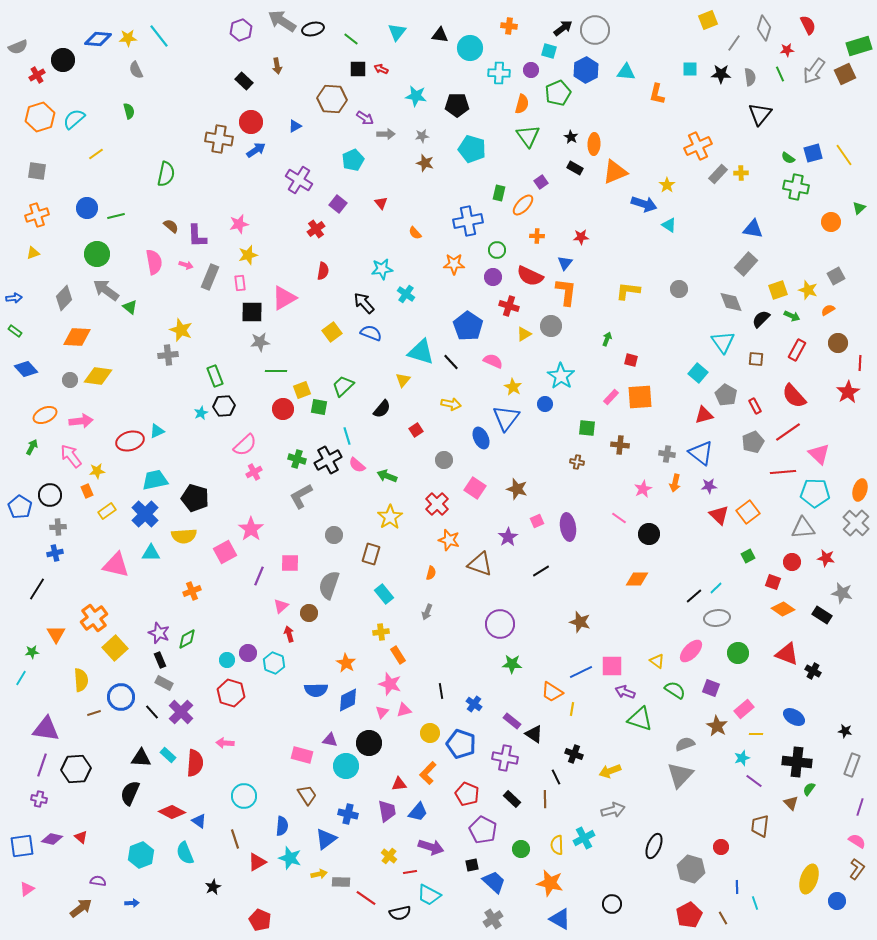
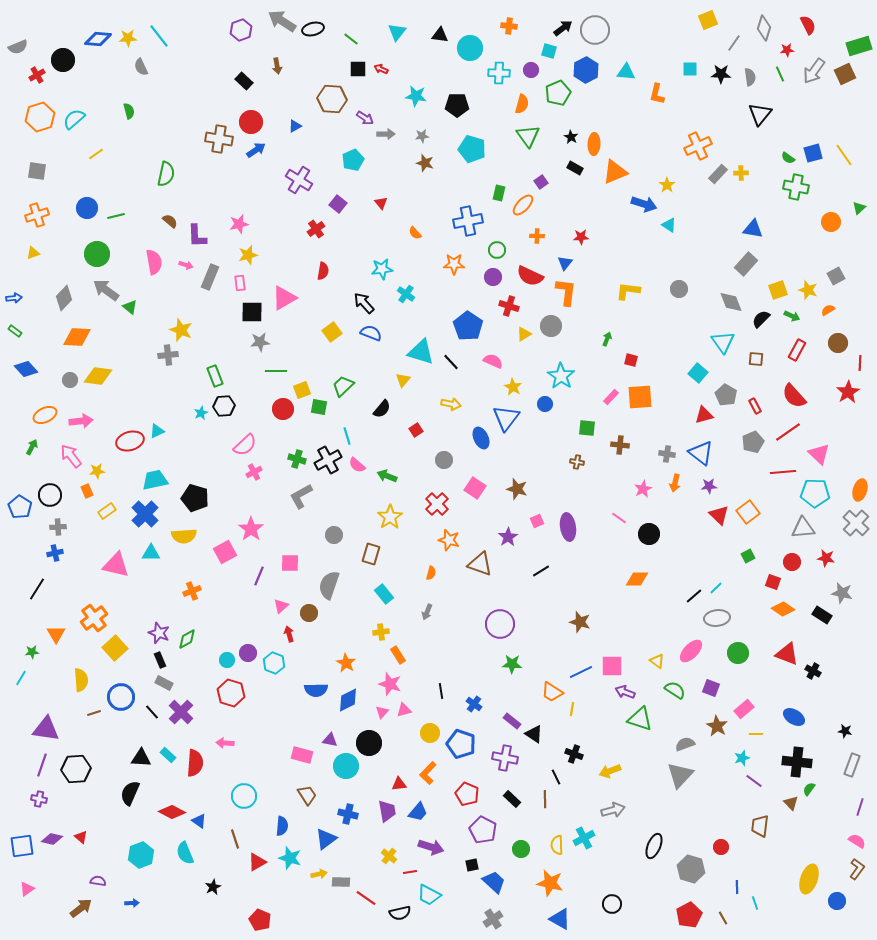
gray semicircle at (136, 70): moved 5 px right, 3 px up
brown semicircle at (171, 226): moved 1 px left, 5 px up
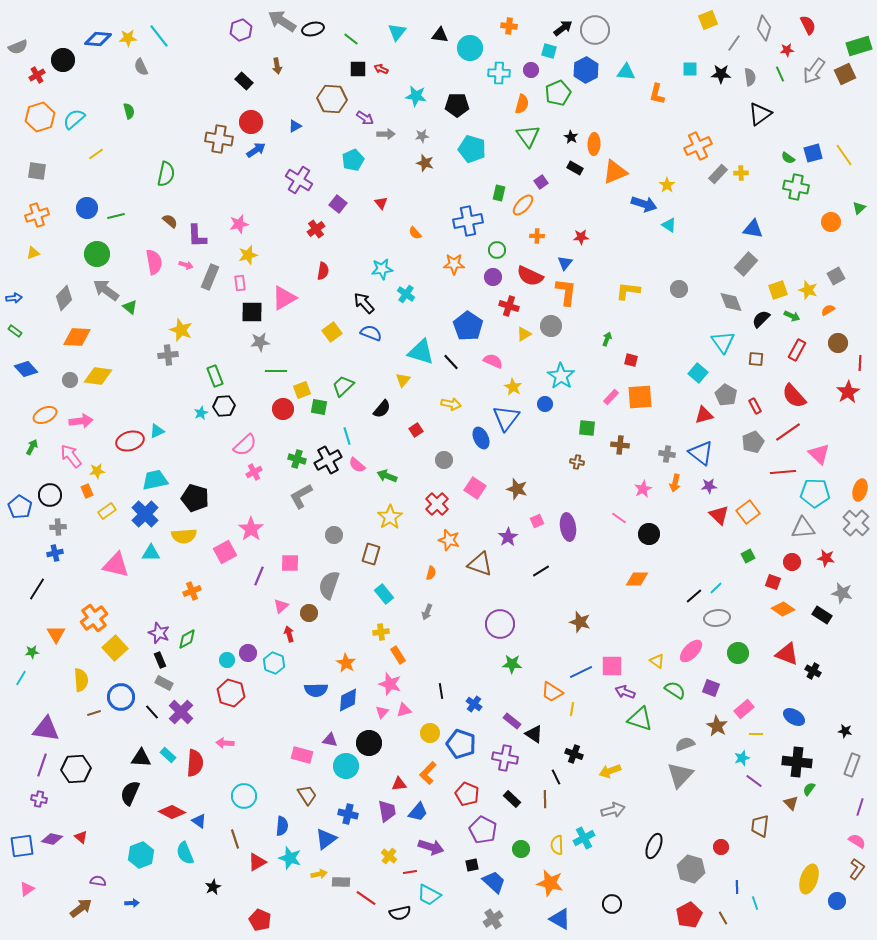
black triangle at (760, 114): rotated 15 degrees clockwise
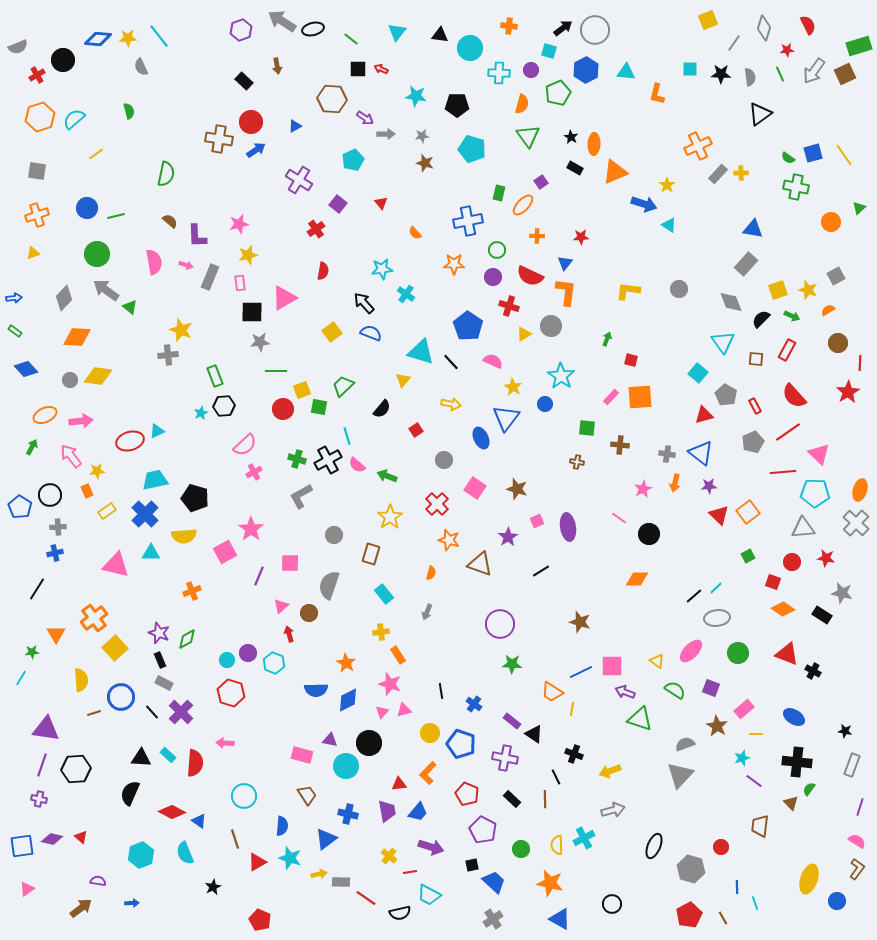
red rectangle at (797, 350): moved 10 px left
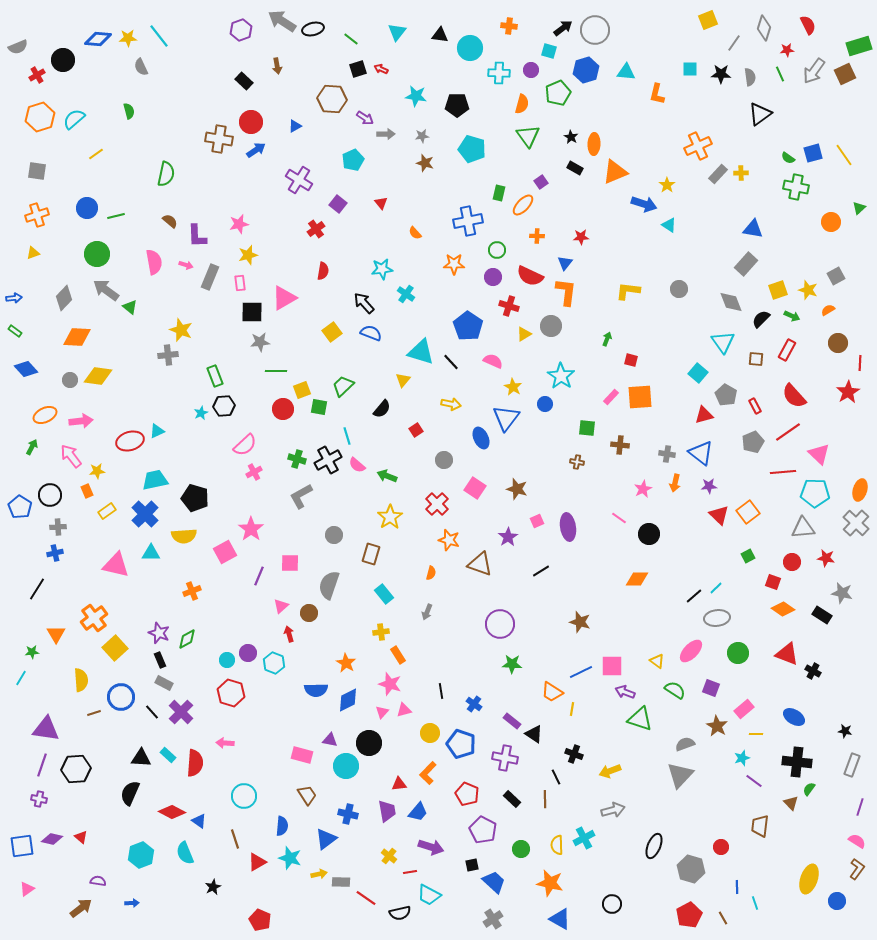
black square at (358, 69): rotated 18 degrees counterclockwise
blue hexagon at (586, 70): rotated 10 degrees clockwise
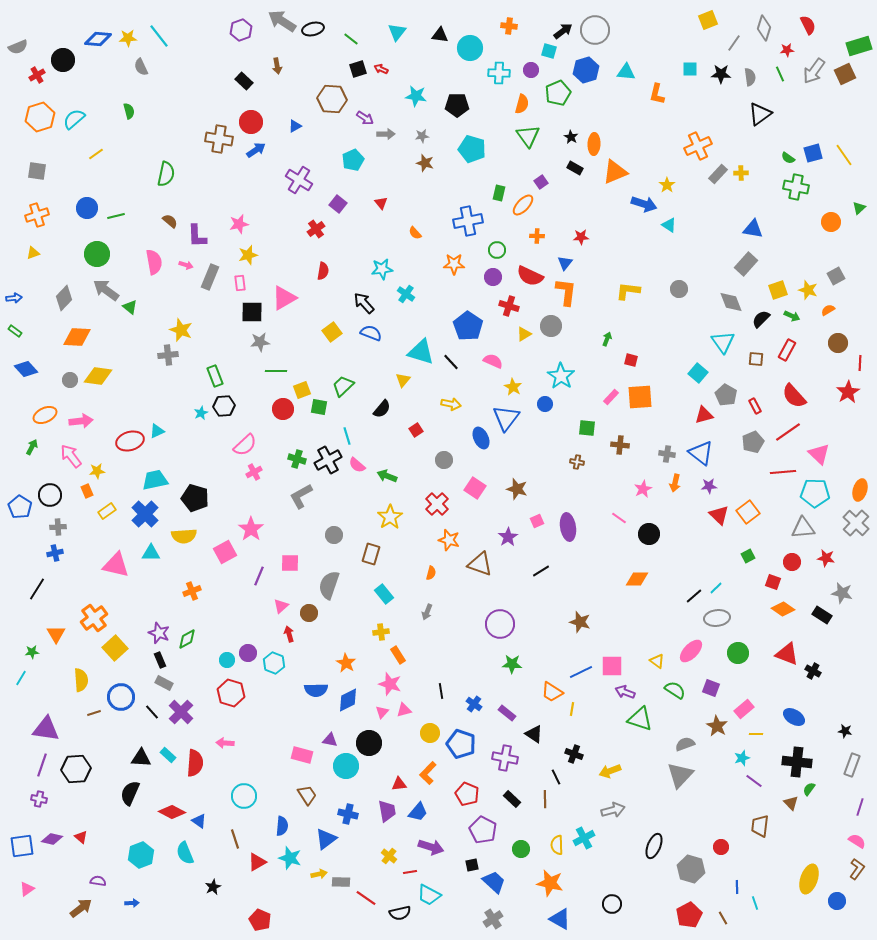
black arrow at (563, 28): moved 3 px down
purple rectangle at (512, 721): moved 5 px left, 8 px up
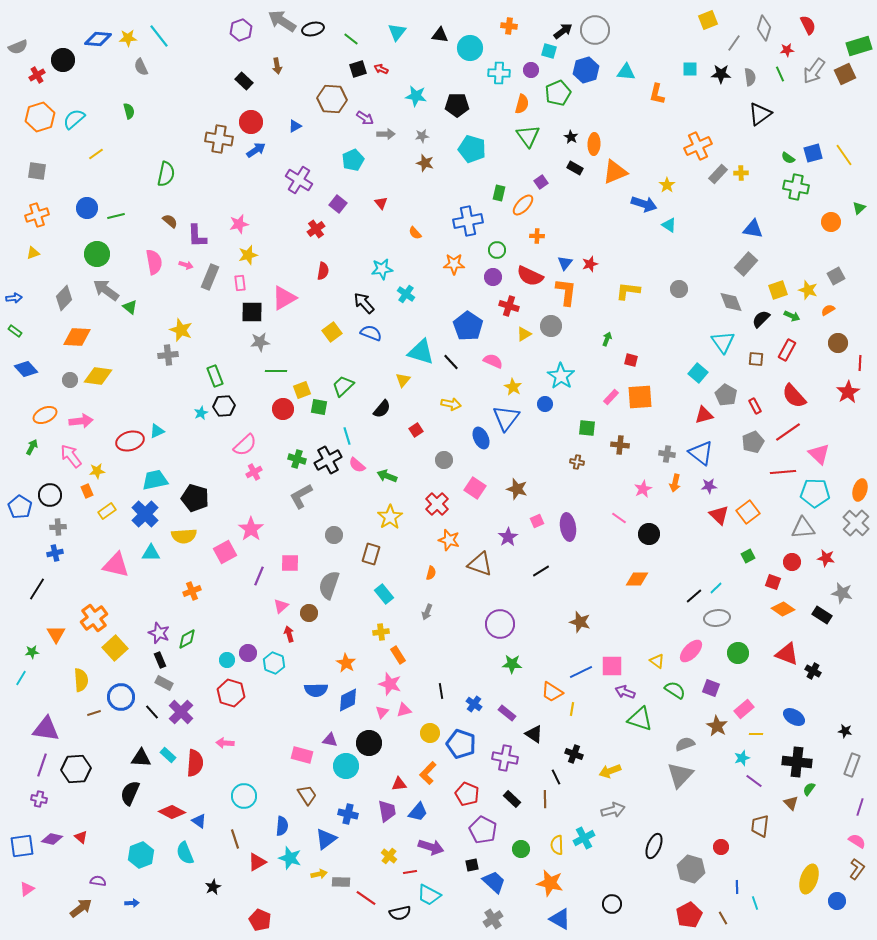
red star at (581, 237): moved 9 px right, 27 px down; rotated 14 degrees counterclockwise
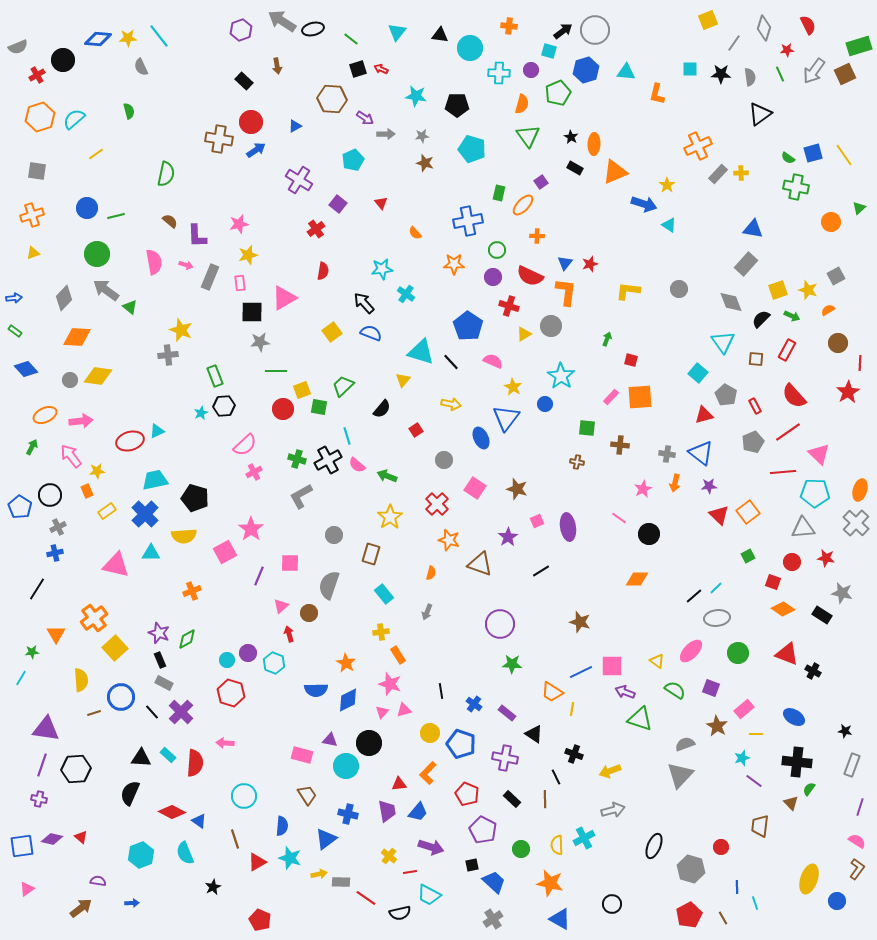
orange cross at (37, 215): moved 5 px left
gray cross at (58, 527): rotated 21 degrees counterclockwise
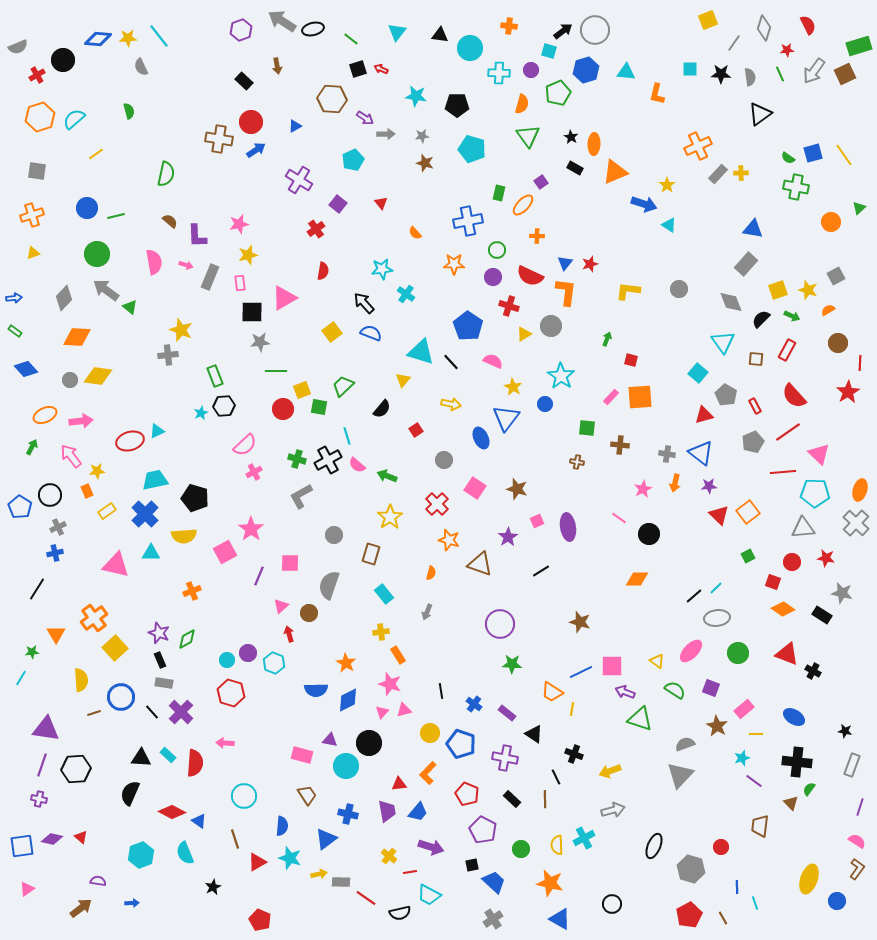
gray rectangle at (164, 683): rotated 18 degrees counterclockwise
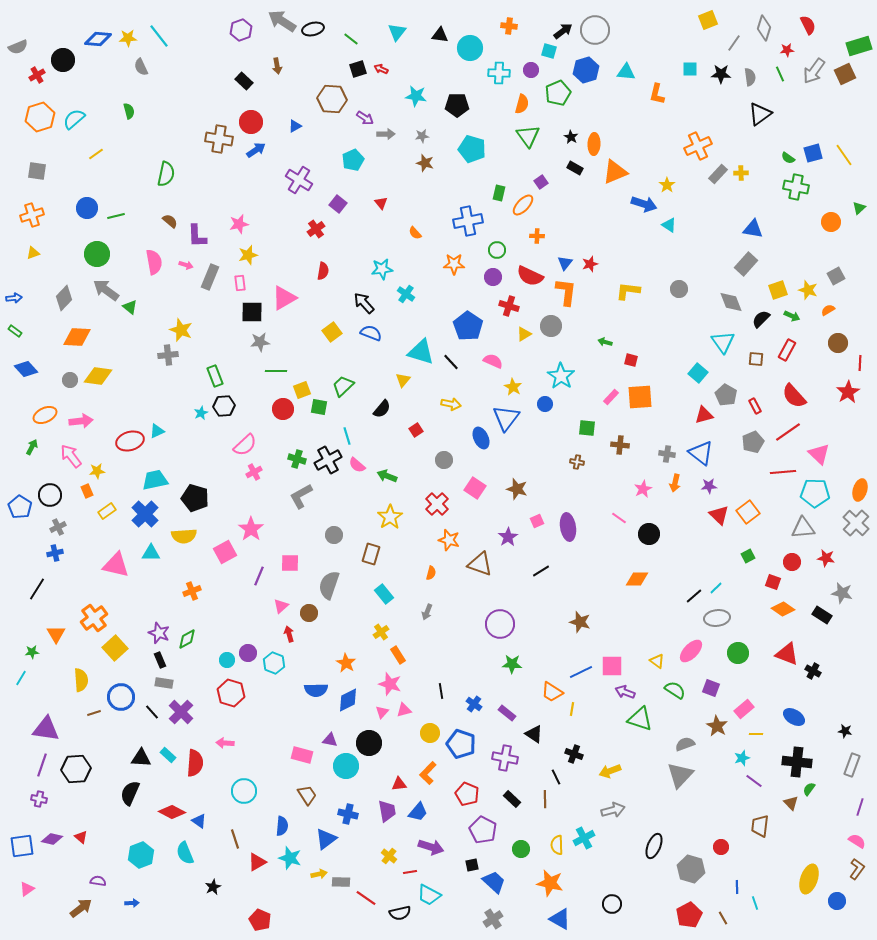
green arrow at (607, 339): moved 2 px left, 3 px down; rotated 96 degrees counterclockwise
yellow cross at (381, 632): rotated 28 degrees counterclockwise
cyan circle at (244, 796): moved 5 px up
